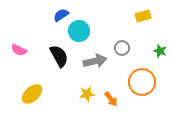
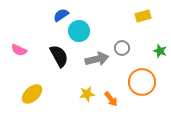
gray arrow: moved 2 px right, 2 px up
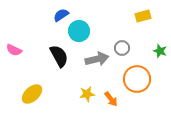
pink semicircle: moved 5 px left
orange circle: moved 5 px left, 3 px up
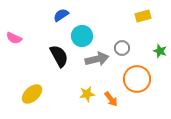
cyan circle: moved 3 px right, 5 px down
pink semicircle: moved 12 px up
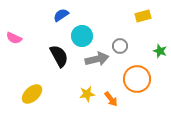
gray circle: moved 2 px left, 2 px up
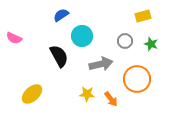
gray circle: moved 5 px right, 5 px up
green star: moved 9 px left, 7 px up
gray arrow: moved 4 px right, 5 px down
yellow star: rotated 14 degrees clockwise
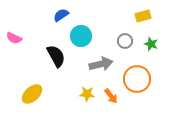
cyan circle: moved 1 px left
black semicircle: moved 3 px left
orange arrow: moved 3 px up
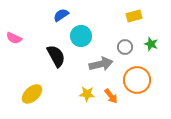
yellow rectangle: moved 9 px left
gray circle: moved 6 px down
orange circle: moved 1 px down
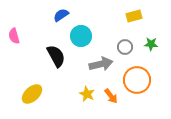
pink semicircle: moved 2 px up; rotated 49 degrees clockwise
green star: rotated 16 degrees counterclockwise
yellow star: rotated 21 degrees clockwise
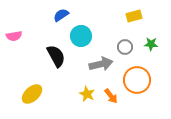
pink semicircle: rotated 84 degrees counterclockwise
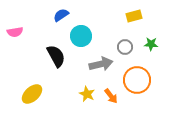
pink semicircle: moved 1 px right, 4 px up
